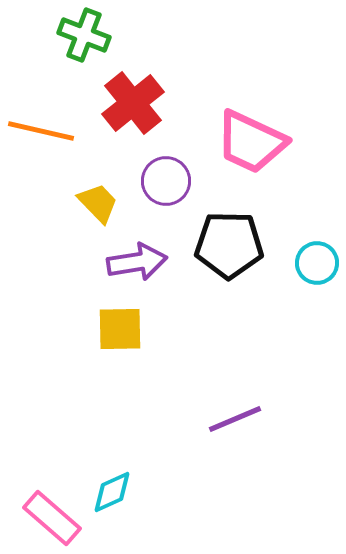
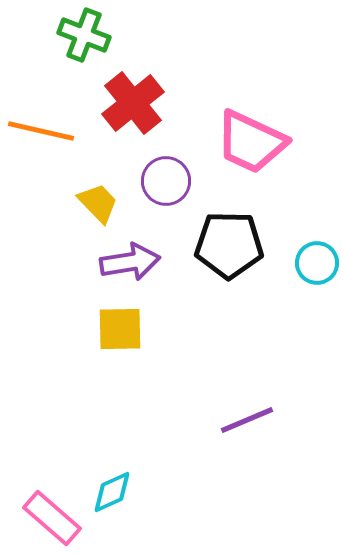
purple arrow: moved 7 px left
purple line: moved 12 px right, 1 px down
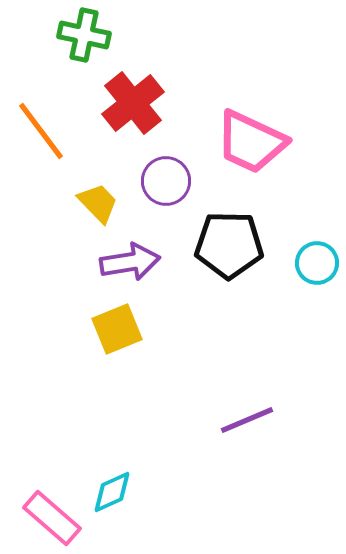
green cross: rotated 9 degrees counterclockwise
orange line: rotated 40 degrees clockwise
yellow square: moved 3 px left; rotated 21 degrees counterclockwise
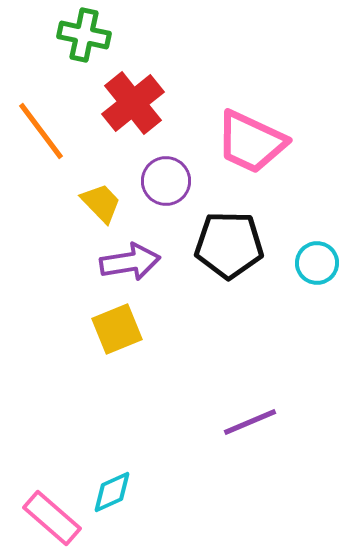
yellow trapezoid: moved 3 px right
purple line: moved 3 px right, 2 px down
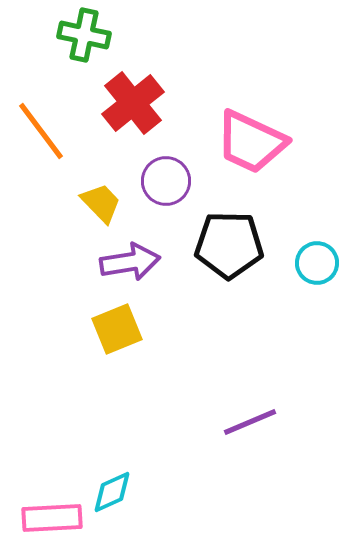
pink rectangle: rotated 44 degrees counterclockwise
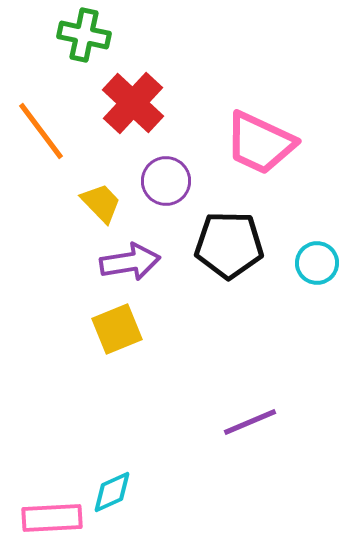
red cross: rotated 8 degrees counterclockwise
pink trapezoid: moved 9 px right, 1 px down
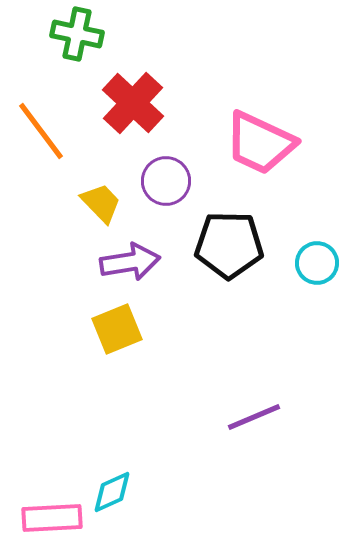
green cross: moved 7 px left, 1 px up
purple line: moved 4 px right, 5 px up
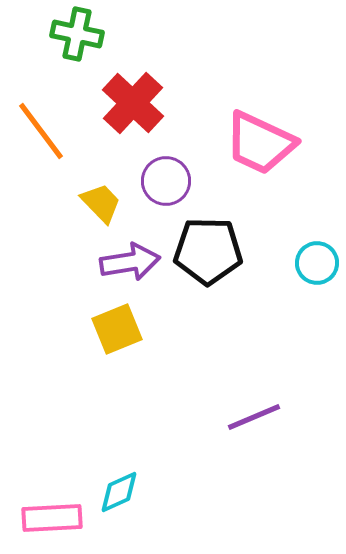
black pentagon: moved 21 px left, 6 px down
cyan diamond: moved 7 px right
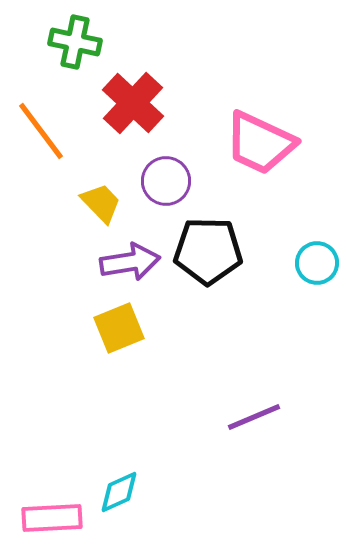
green cross: moved 2 px left, 8 px down
yellow square: moved 2 px right, 1 px up
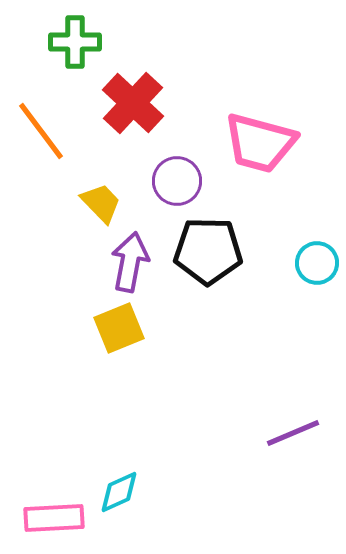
green cross: rotated 12 degrees counterclockwise
pink trapezoid: rotated 10 degrees counterclockwise
purple circle: moved 11 px right
purple arrow: rotated 70 degrees counterclockwise
purple line: moved 39 px right, 16 px down
pink rectangle: moved 2 px right
